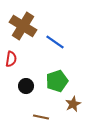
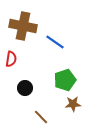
brown cross: rotated 20 degrees counterclockwise
green pentagon: moved 8 px right, 1 px up
black circle: moved 1 px left, 2 px down
brown star: rotated 21 degrees clockwise
brown line: rotated 35 degrees clockwise
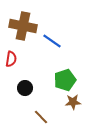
blue line: moved 3 px left, 1 px up
brown star: moved 2 px up
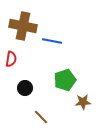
blue line: rotated 24 degrees counterclockwise
brown star: moved 10 px right
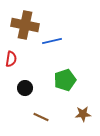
brown cross: moved 2 px right, 1 px up
blue line: rotated 24 degrees counterclockwise
brown star: moved 12 px down
brown line: rotated 21 degrees counterclockwise
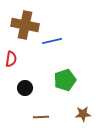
brown line: rotated 28 degrees counterclockwise
